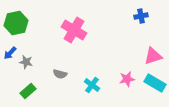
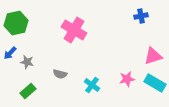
gray star: moved 1 px right
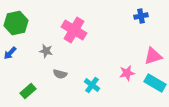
gray star: moved 19 px right, 11 px up
pink star: moved 6 px up
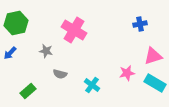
blue cross: moved 1 px left, 8 px down
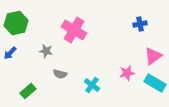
pink triangle: rotated 18 degrees counterclockwise
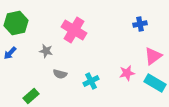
cyan cross: moved 1 px left, 4 px up; rotated 28 degrees clockwise
green rectangle: moved 3 px right, 5 px down
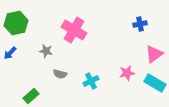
pink triangle: moved 1 px right, 2 px up
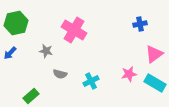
pink star: moved 2 px right, 1 px down
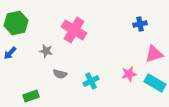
pink triangle: rotated 18 degrees clockwise
green rectangle: rotated 21 degrees clockwise
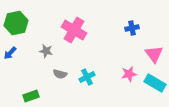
blue cross: moved 8 px left, 4 px down
pink triangle: rotated 48 degrees counterclockwise
cyan cross: moved 4 px left, 4 px up
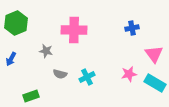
green hexagon: rotated 10 degrees counterclockwise
pink cross: rotated 30 degrees counterclockwise
blue arrow: moved 1 px right, 6 px down; rotated 16 degrees counterclockwise
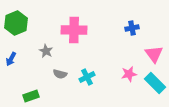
gray star: rotated 16 degrees clockwise
cyan rectangle: rotated 15 degrees clockwise
